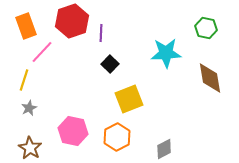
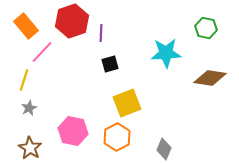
orange rectangle: rotated 20 degrees counterclockwise
black square: rotated 30 degrees clockwise
brown diamond: rotated 72 degrees counterclockwise
yellow square: moved 2 px left, 4 px down
gray diamond: rotated 40 degrees counterclockwise
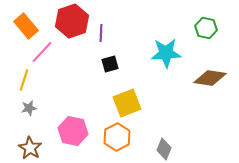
gray star: rotated 14 degrees clockwise
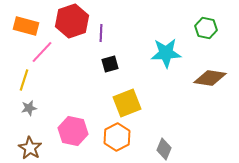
orange rectangle: rotated 35 degrees counterclockwise
